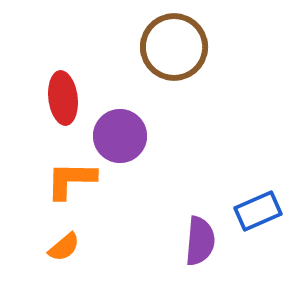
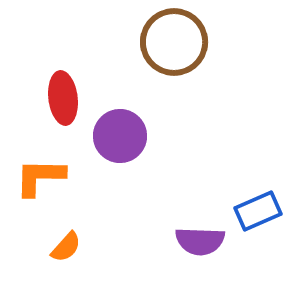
brown circle: moved 5 px up
orange L-shape: moved 31 px left, 3 px up
purple semicircle: rotated 87 degrees clockwise
orange semicircle: moved 2 px right; rotated 8 degrees counterclockwise
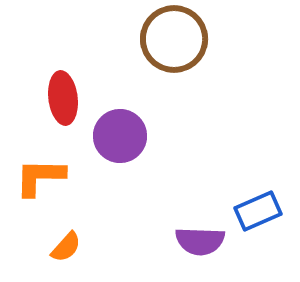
brown circle: moved 3 px up
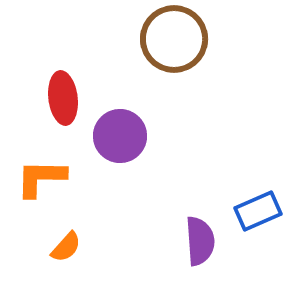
orange L-shape: moved 1 px right, 1 px down
purple semicircle: rotated 96 degrees counterclockwise
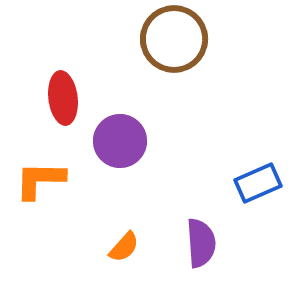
purple circle: moved 5 px down
orange L-shape: moved 1 px left, 2 px down
blue rectangle: moved 28 px up
purple semicircle: moved 1 px right, 2 px down
orange semicircle: moved 58 px right
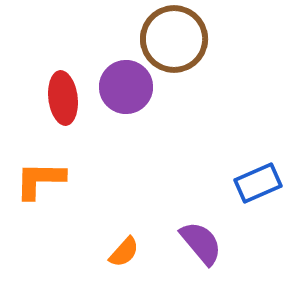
purple circle: moved 6 px right, 54 px up
purple semicircle: rotated 36 degrees counterclockwise
orange semicircle: moved 5 px down
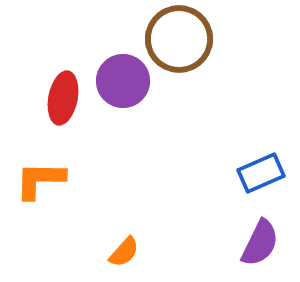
brown circle: moved 5 px right
purple circle: moved 3 px left, 6 px up
red ellipse: rotated 18 degrees clockwise
blue rectangle: moved 3 px right, 10 px up
purple semicircle: moved 59 px right; rotated 66 degrees clockwise
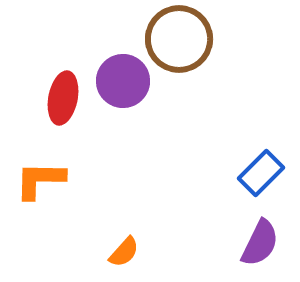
blue rectangle: rotated 21 degrees counterclockwise
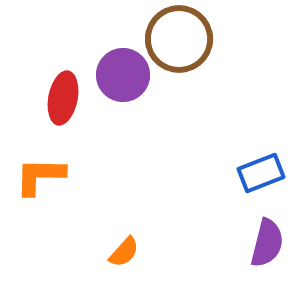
purple circle: moved 6 px up
blue rectangle: rotated 24 degrees clockwise
orange L-shape: moved 4 px up
purple semicircle: moved 7 px right; rotated 12 degrees counterclockwise
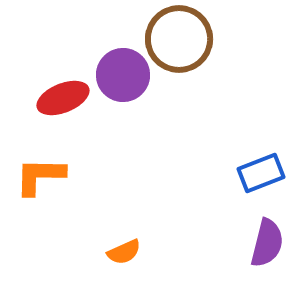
red ellipse: rotated 57 degrees clockwise
orange semicircle: rotated 24 degrees clockwise
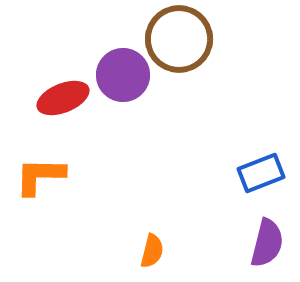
orange semicircle: moved 28 px right, 1 px up; rotated 52 degrees counterclockwise
